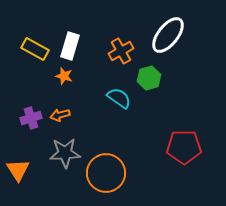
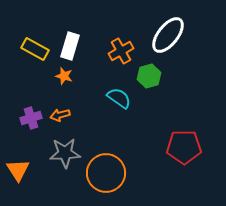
green hexagon: moved 2 px up
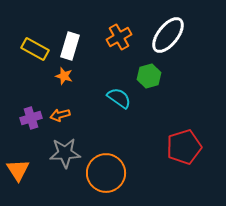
orange cross: moved 2 px left, 14 px up
red pentagon: rotated 16 degrees counterclockwise
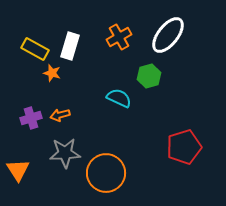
orange star: moved 12 px left, 3 px up
cyan semicircle: rotated 10 degrees counterclockwise
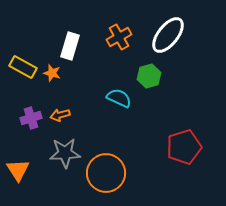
yellow rectangle: moved 12 px left, 18 px down
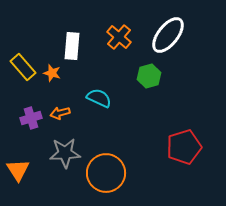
orange cross: rotated 20 degrees counterclockwise
white rectangle: moved 2 px right; rotated 12 degrees counterclockwise
yellow rectangle: rotated 20 degrees clockwise
cyan semicircle: moved 20 px left
orange arrow: moved 2 px up
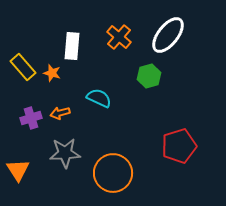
red pentagon: moved 5 px left, 1 px up
orange circle: moved 7 px right
